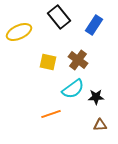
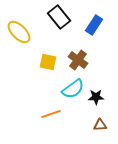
yellow ellipse: rotated 70 degrees clockwise
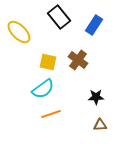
cyan semicircle: moved 30 px left
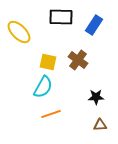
black rectangle: moved 2 px right; rotated 50 degrees counterclockwise
cyan semicircle: moved 2 px up; rotated 25 degrees counterclockwise
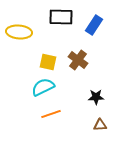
yellow ellipse: rotated 40 degrees counterclockwise
cyan semicircle: rotated 145 degrees counterclockwise
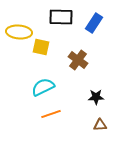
blue rectangle: moved 2 px up
yellow square: moved 7 px left, 15 px up
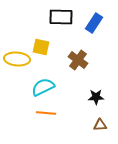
yellow ellipse: moved 2 px left, 27 px down
orange line: moved 5 px left, 1 px up; rotated 24 degrees clockwise
